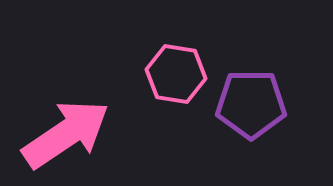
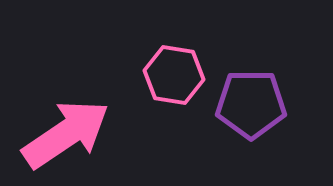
pink hexagon: moved 2 px left, 1 px down
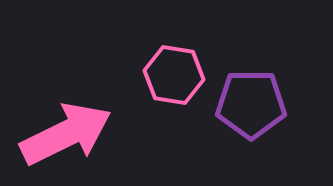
pink arrow: rotated 8 degrees clockwise
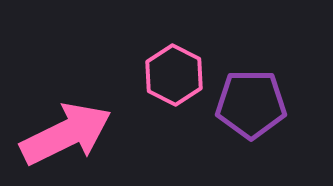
pink hexagon: rotated 18 degrees clockwise
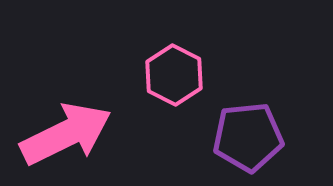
purple pentagon: moved 3 px left, 33 px down; rotated 6 degrees counterclockwise
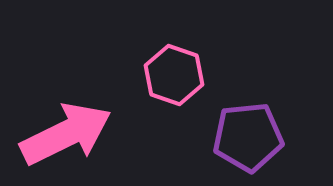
pink hexagon: rotated 8 degrees counterclockwise
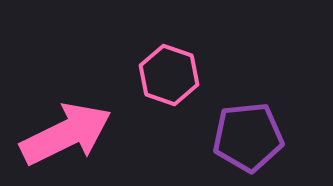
pink hexagon: moved 5 px left
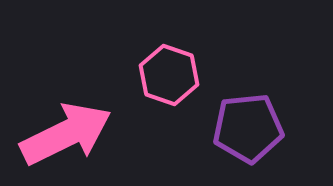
purple pentagon: moved 9 px up
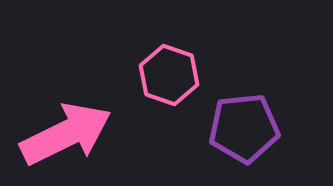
purple pentagon: moved 4 px left
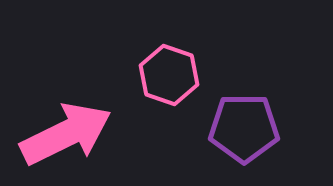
purple pentagon: rotated 6 degrees clockwise
